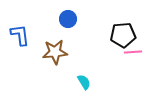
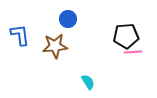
black pentagon: moved 3 px right, 1 px down
brown star: moved 6 px up
cyan semicircle: moved 4 px right
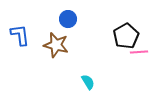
black pentagon: rotated 25 degrees counterclockwise
brown star: moved 1 px right, 1 px up; rotated 20 degrees clockwise
pink line: moved 6 px right
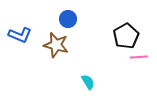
blue L-shape: rotated 120 degrees clockwise
pink line: moved 5 px down
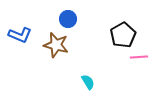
black pentagon: moved 3 px left, 1 px up
